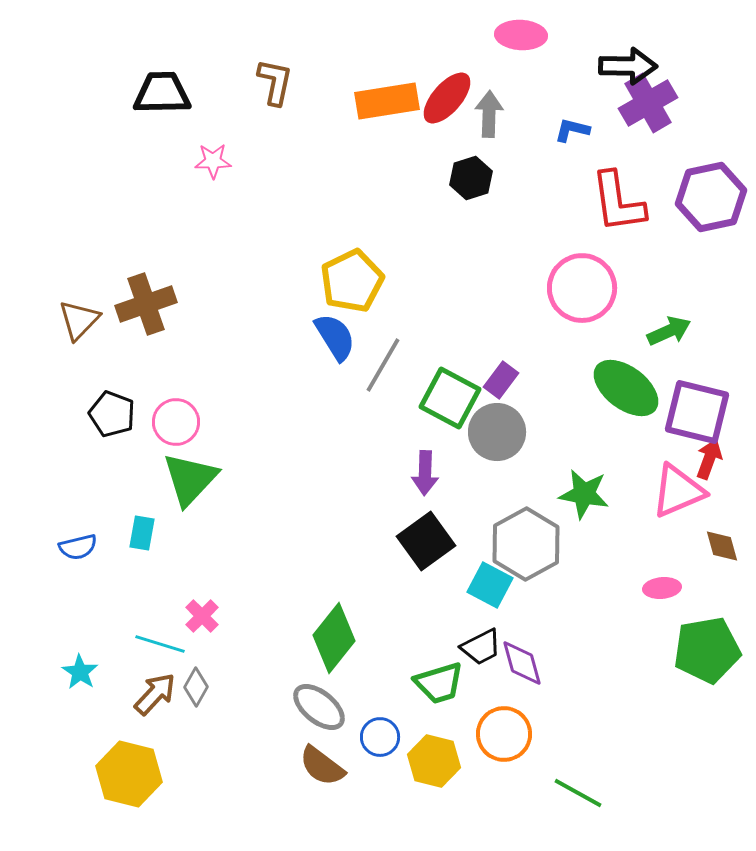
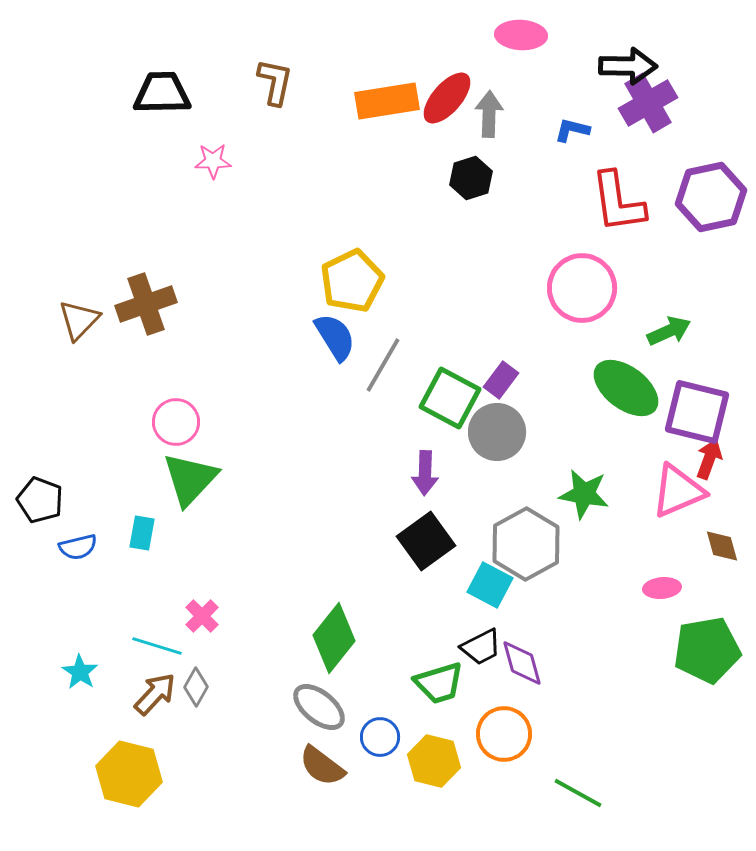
black pentagon at (112, 414): moved 72 px left, 86 px down
cyan line at (160, 644): moved 3 px left, 2 px down
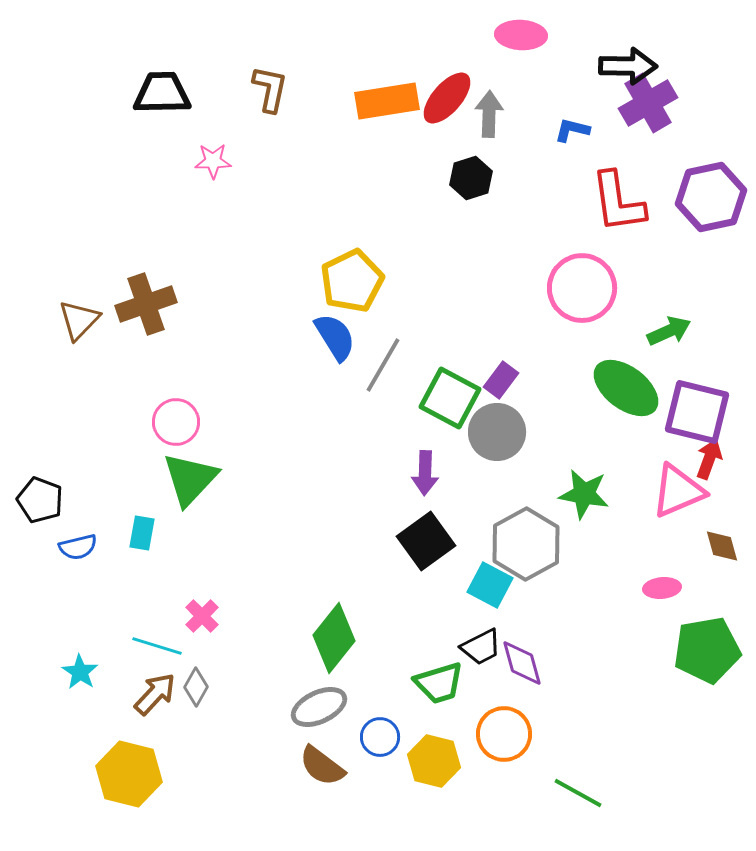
brown L-shape at (275, 82): moved 5 px left, 7 px down
gray ellipse at (319, 707): rotated 64 degrees counterclockwise
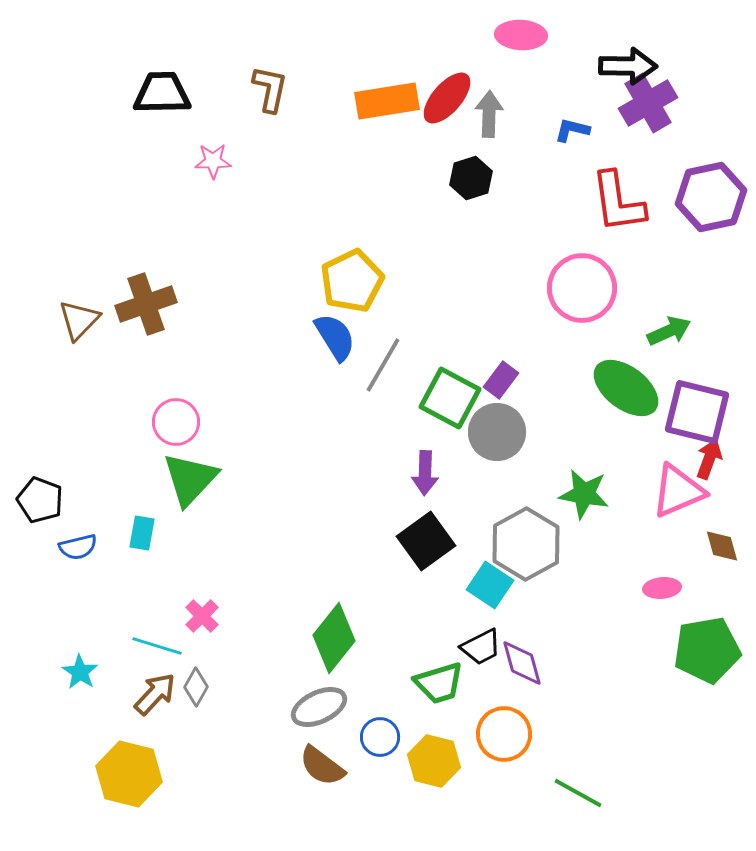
cyan square at (490, 585): rotated 6 degrees clockwise
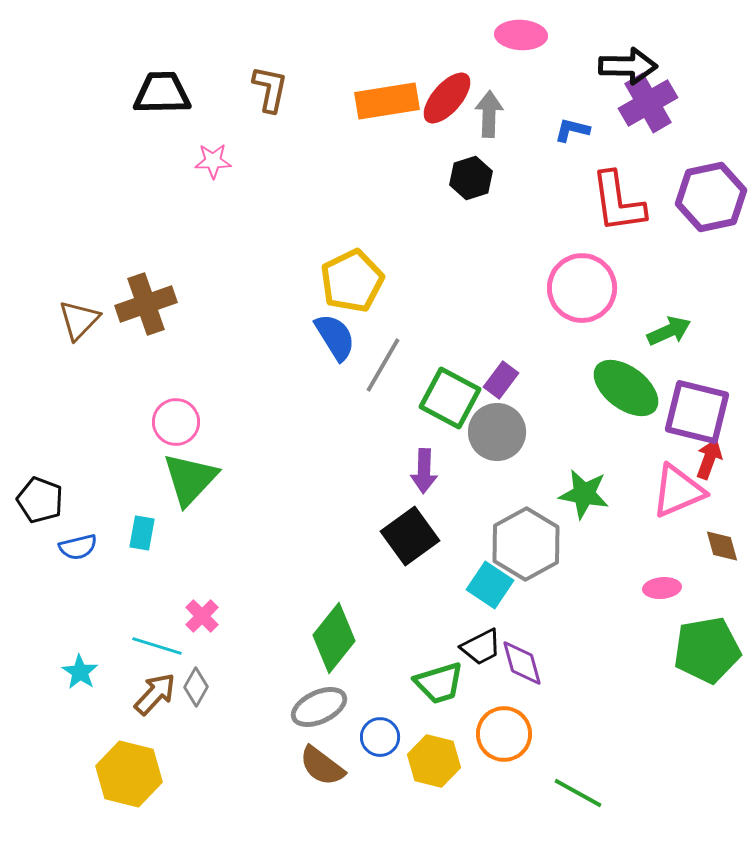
purple arrow at (425, 473): moved 1 px left, 2 px up
black square at (426, 541): moved 16 px left, 5 px up
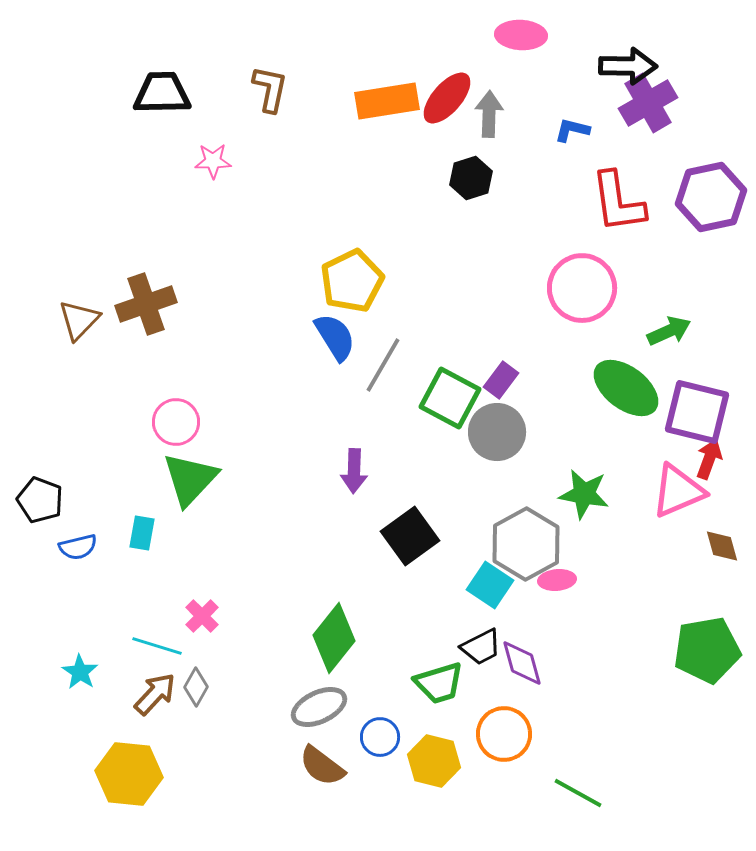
purple arrow at (424, 471): moved 70 px left
pink ellipse at (662, 588): moved 105 px left, 8 px up
yellow hexagon at (129, 774): rotated 8 degrees counterclockwise
